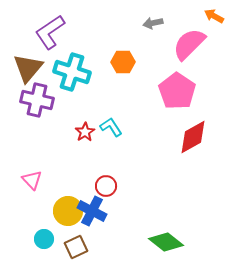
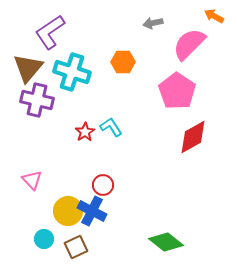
red circle: moved 3 px left, 1 px up
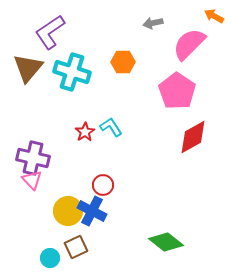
purple cross: moved 4 px left, 58 px down
cyan circle: moved 6 px right, 19 px down
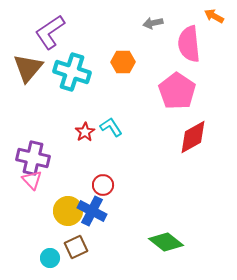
pink semicircle: rotated 51 degrees counterclockwise
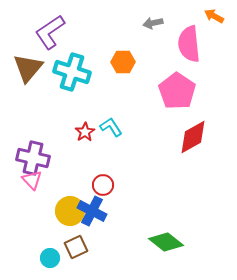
yellow circle: moved 2 px right
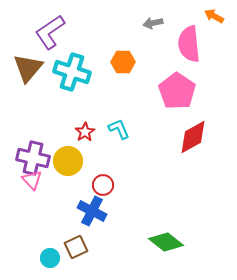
cyan L-shape: moved 8 px right, 2 px down; rotated 10 degrees clockwise
yellow circle: moved 2 px left, 50 px up
